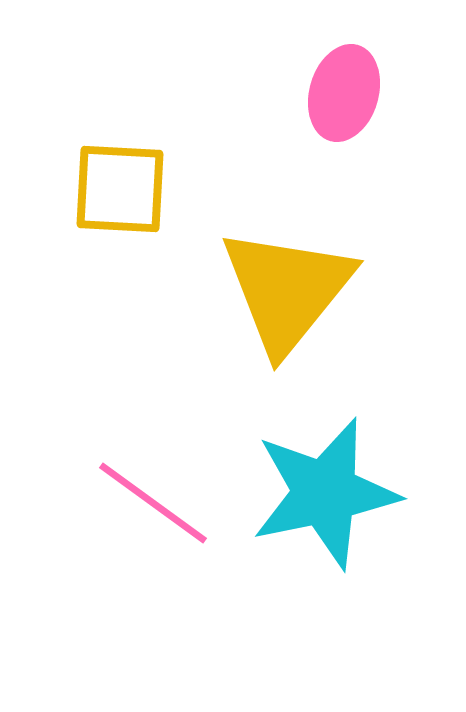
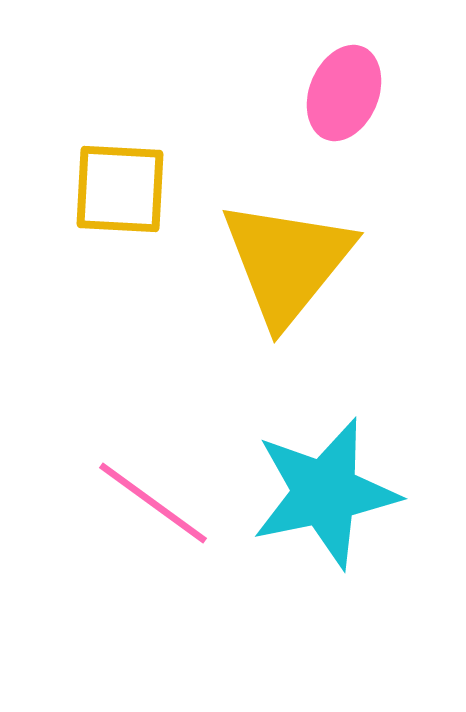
pink ellipse: rotated 6 degrees clockwise
yellow triangle: moved 28 px up
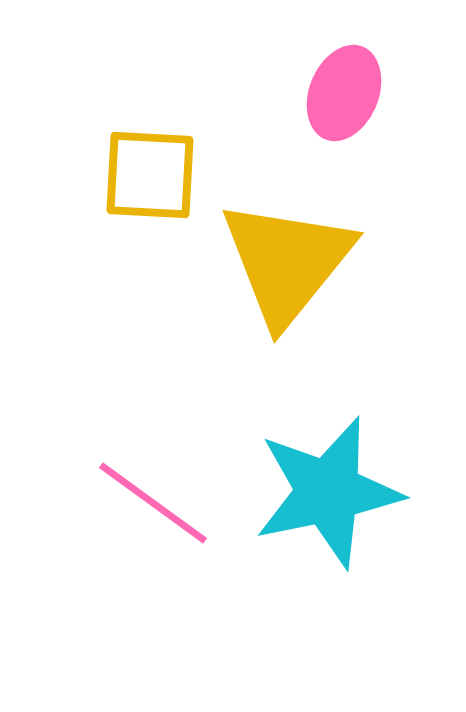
yellow square: moved 30 px right, 14 px up
cyan star: moved 3 px right, 1 px up
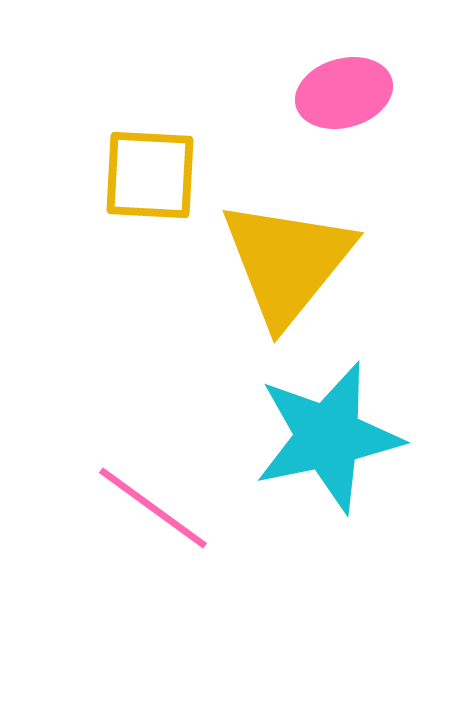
pink ellipse: rotated 52 degrees clockwise
cyan star: moved 55 px up
pink line: moved 5 px down
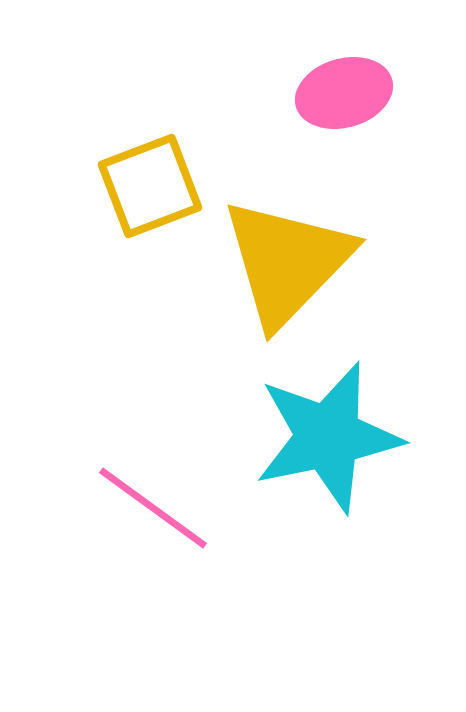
yellow square: moved 11 px down; rotated 24 degrees counterclockwise
yellow triangle: rotated 5 degrees clockwise
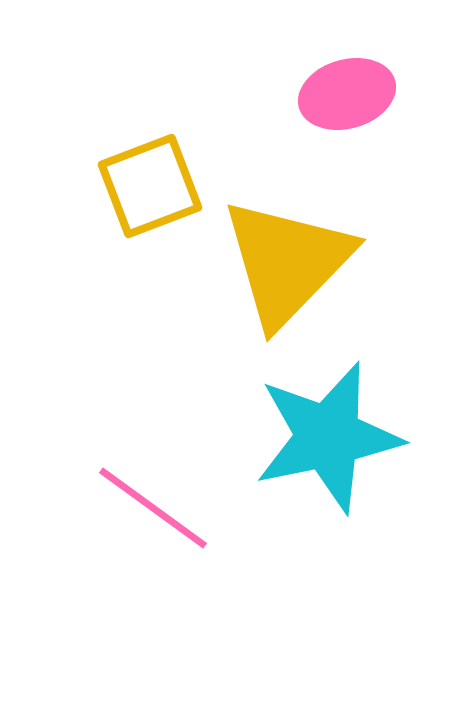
pink ellipse: moved 3 px right, 1 px down
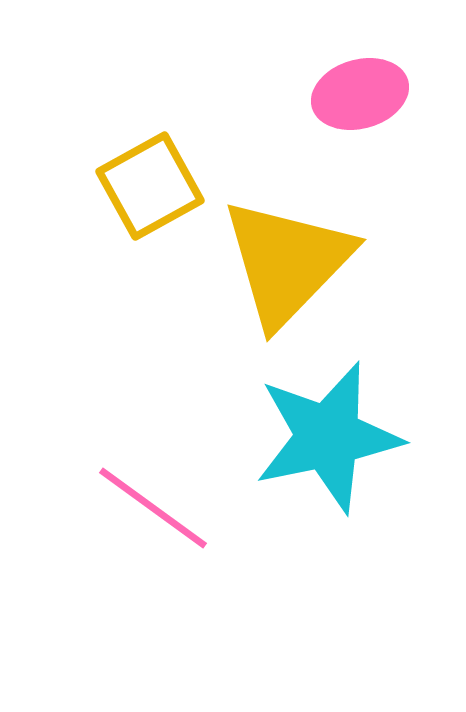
pink ellipse: moved 13 px right
yellow square: rotated 8 degrees counterclockwise
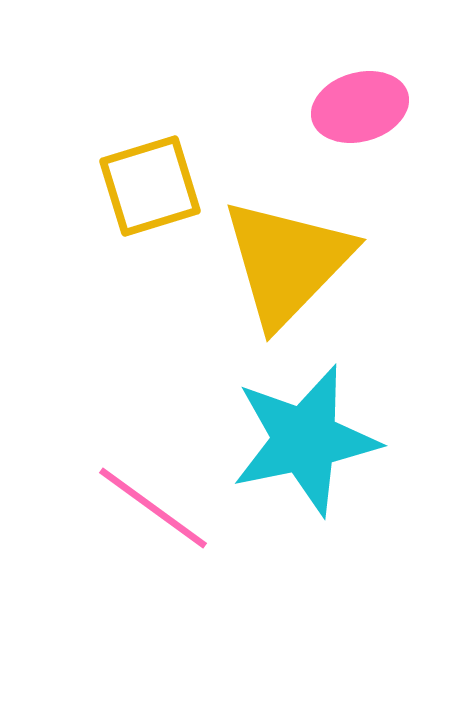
pink ellipse: moved 13 px down
yellow square: rotated 12 degrees clockwise
cyan star: moved 23 px left, 3 px down
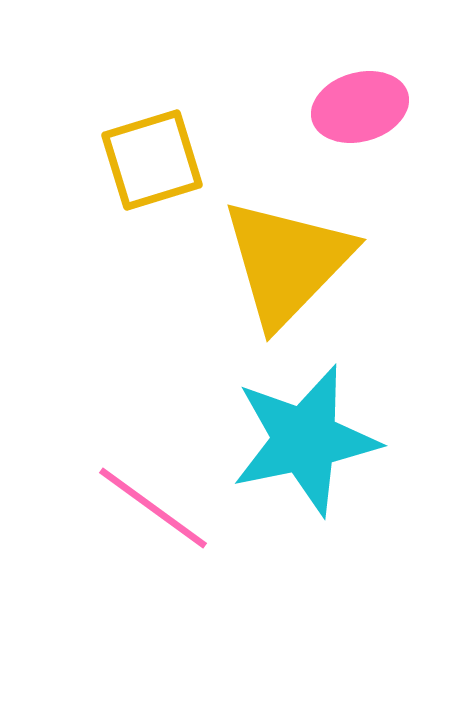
yellow square: moved 2 px right, 26 px up
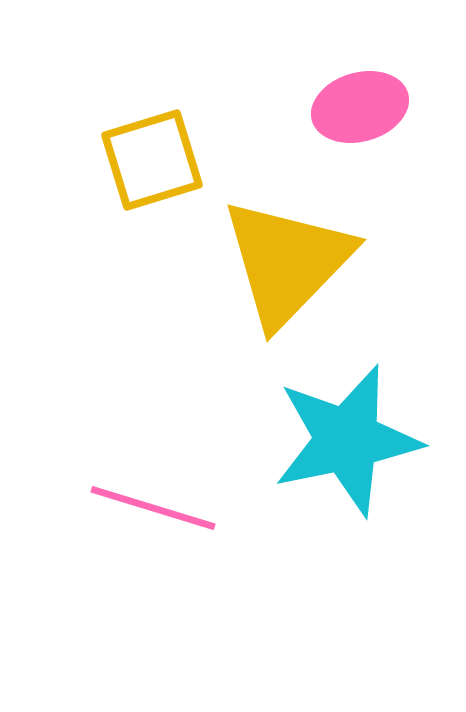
cyan star: moved 42 px right
pink line: rotated 19 degrees counterclockwise
